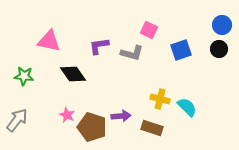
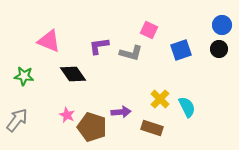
pink triangle: rotated 10 degrees clockwise
gray L-shape: moved 1 px left
yellow cross: rotated 30 degrees clockwise
cyan semicircle: rotated 20 degrees clockwise
purple arrow: moved 4 px up
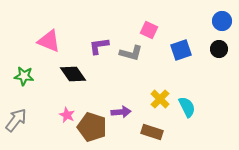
blue circle: moved 4 px up
gray arrow: moved 1 px left
brown rectangle: moved 4 px down
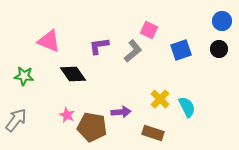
gray L-shape: moved 2 px right, 2 px up; rotated 55 degrees counterclockwise
brown pentagon: rotated 8 degrees counterclockwise
brown rectangle: moved 1 px right, 1 px down
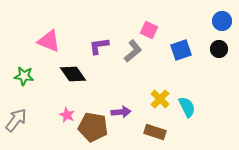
brown pentagon: moved 1 px right
brown rectangle: moved 2 px right, 1 px up
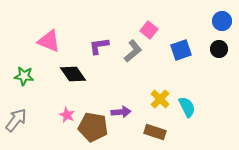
pink square: rotated 12 degrees clockwise
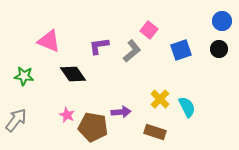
gray L-shape: moved 1 px left
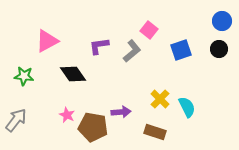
pink triangle: moved 2 px left; rotated 50 degrees counterclockwise
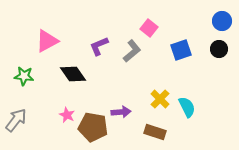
pink square: moved 2 px up
purple L-shape: rotated 15 degrees counterclockwise
